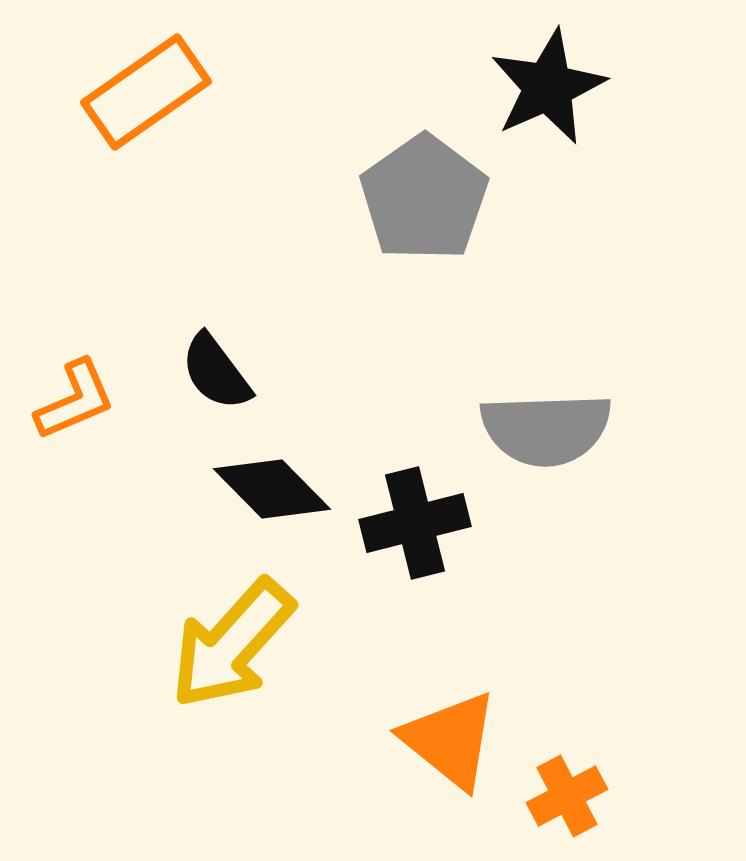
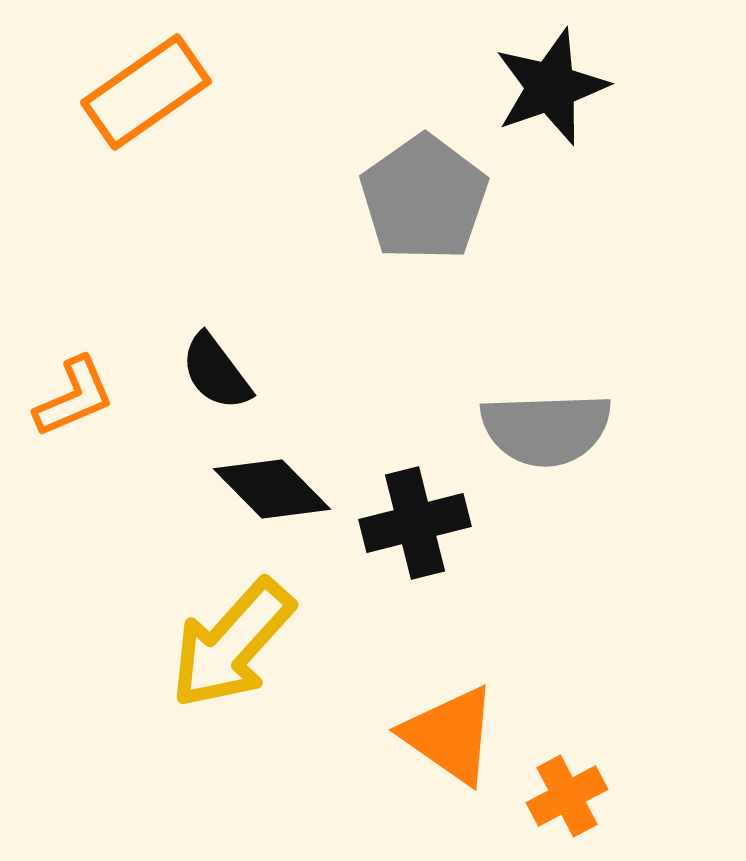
black star: moved 3 px right; rotated 5 degrees clockwise
orange L-shape: moved 1 px left, 3 px up
orange triangle: moved 5 px up; rotated 4 degrees counterclockwise
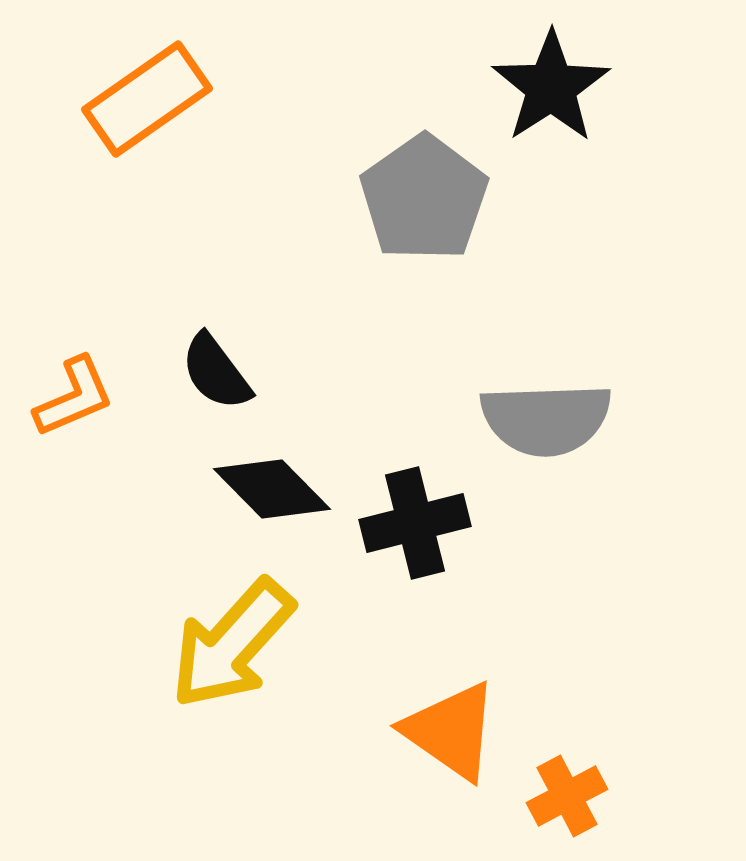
black star: rotated 14 degrees counterclockwise
orange rectangle: moved 1 px right, 7 px down
gray semicircle: moved 10 px up
orange triangle: moved 1 px right, 4 px up
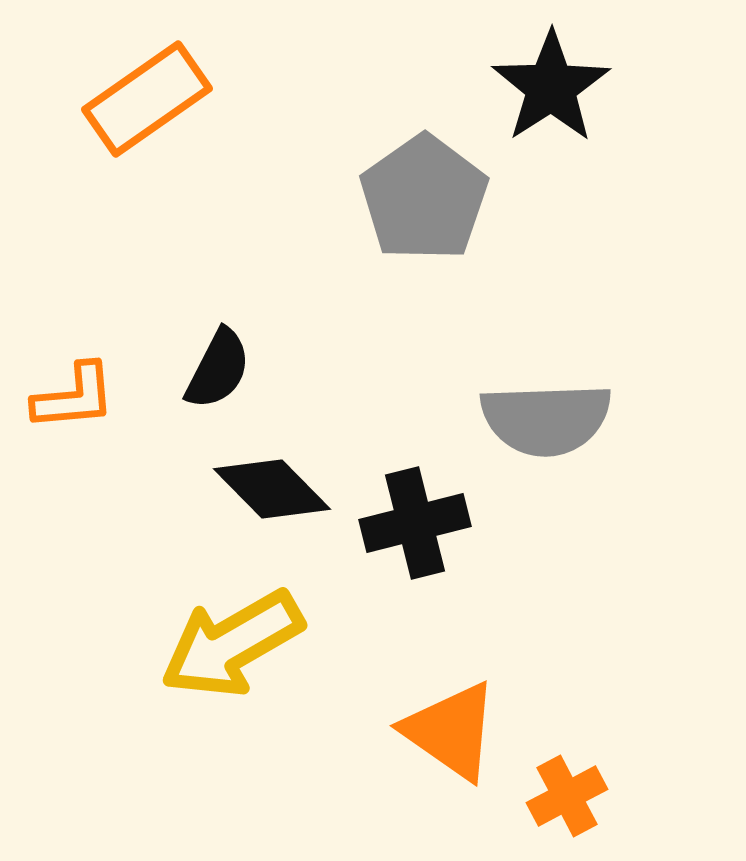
black semicircle: moved 2 px right, 3 px up; rotated 116 degrees counterclockwise
orange L-shape: rotated 18 degrees clockwise
yellow arrow: rotated 18 degrees clockwise
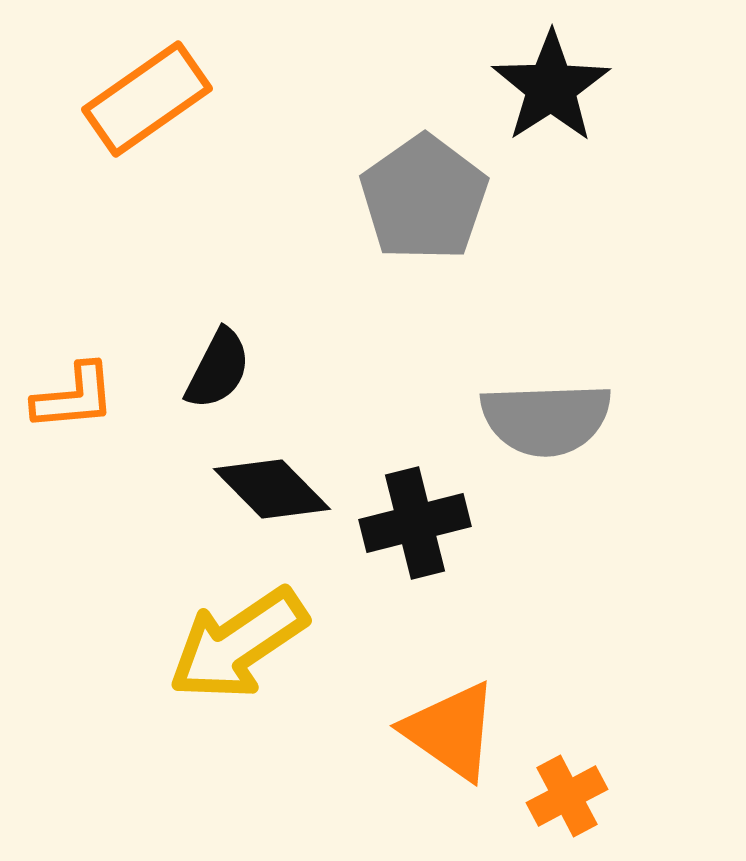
yellow arrow: moved 6 px right; rotated 4 degrees counterclockwise
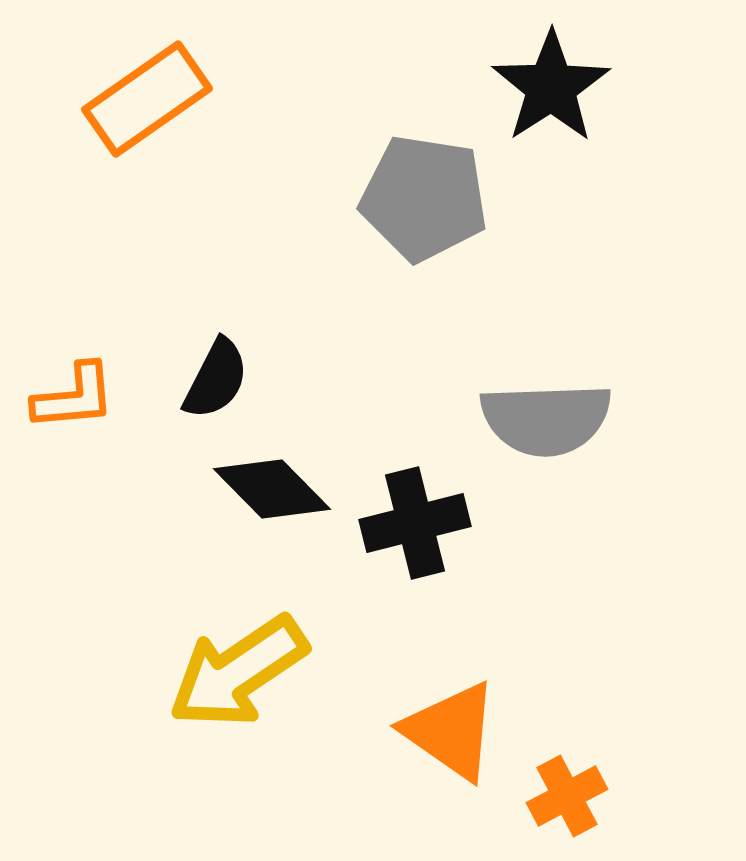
gray pentagon: rotated 28 degrees counterclockwise
black semicircle: moved 2 px left, 10 px down
yellow arrow: moved 28 px down
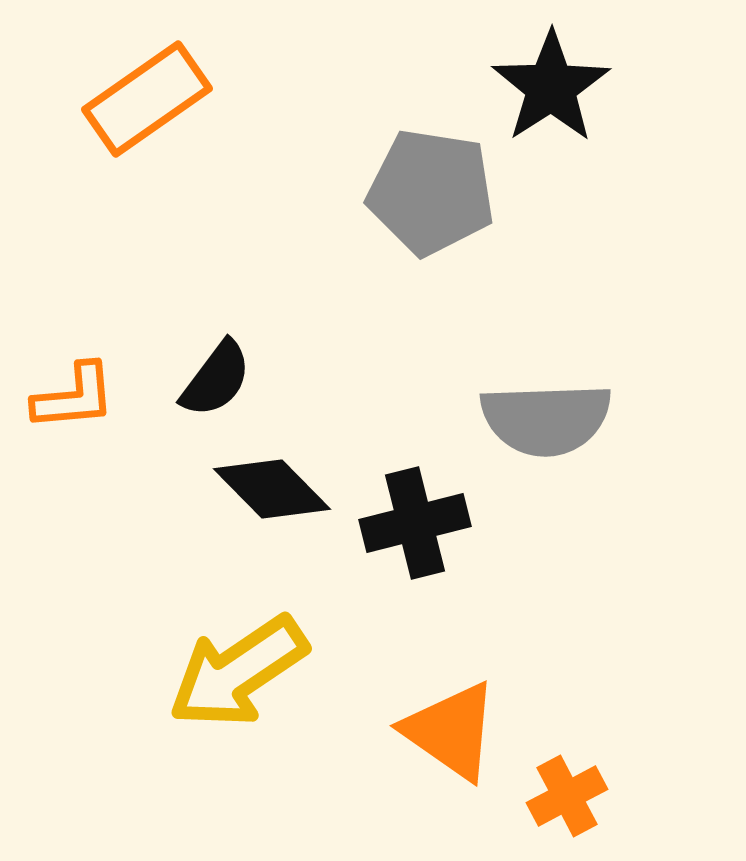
gray pentagon: moved 7 px right, 6 px up
black semicircle: rotated 10 degrees clockwise
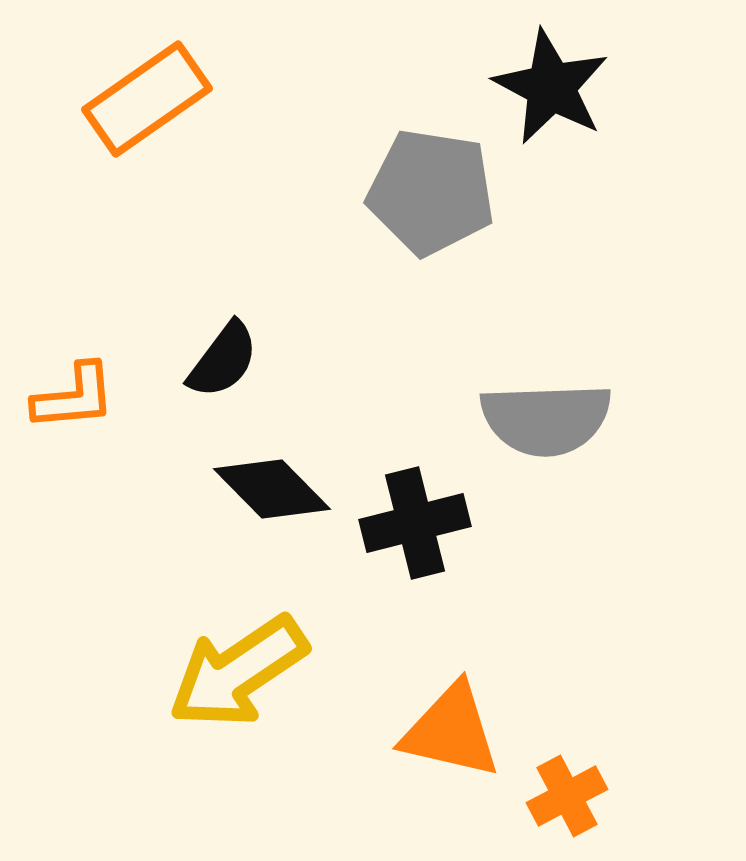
black star: rotated 11 degrees counterclockwise
black semicircle: moved 7 px right, 19 px up
orange triangle: rotated 22 degrees counterclockwise
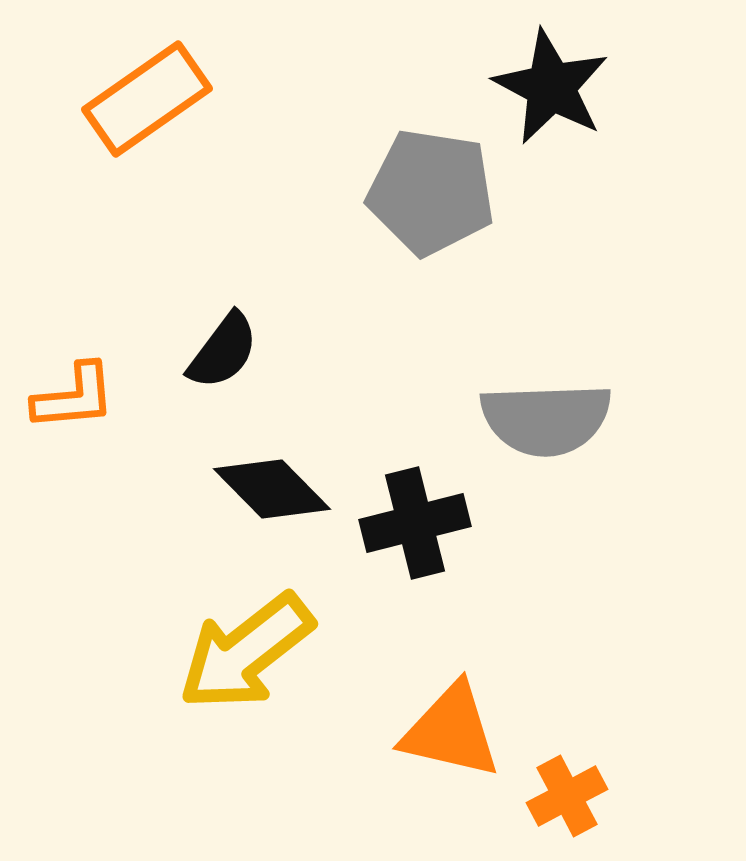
black semicircle: moved 9 px up
yellow arrow: moved 8 px right, 20 px up; rotated 4 degrees counterclockwise
